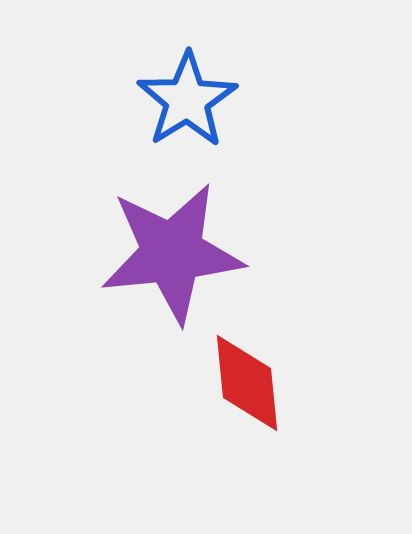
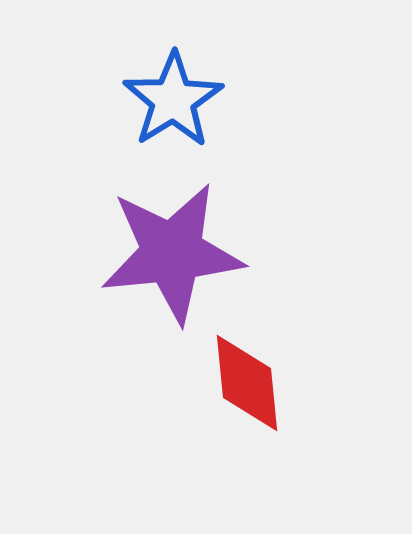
blue star: moved 14 px left
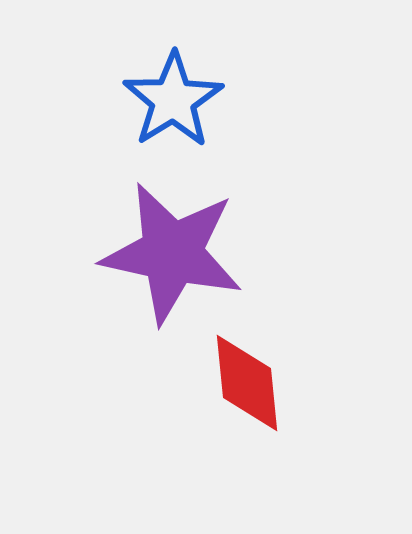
purple star: rotated 18 degrees clockwise
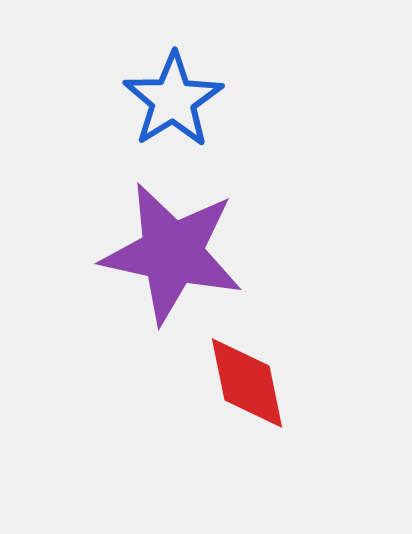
red diamond: rotated 6 degrees counterclockwise
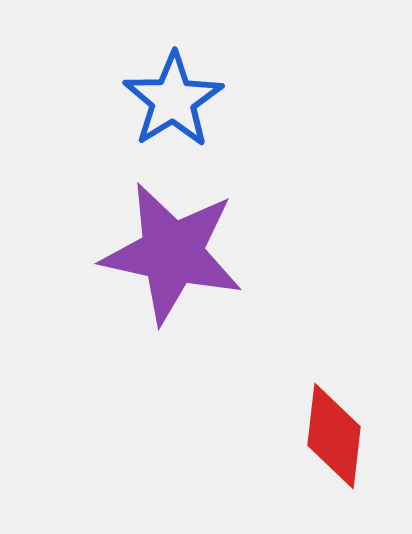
red diamond: moved 87 px right, 53 px down; rotated 18 degrees clockwise
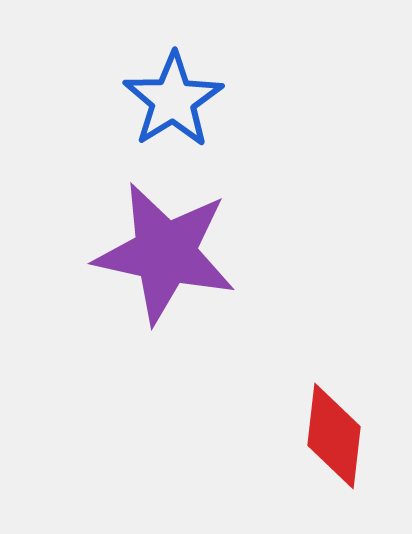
purple star: moved 7 px left
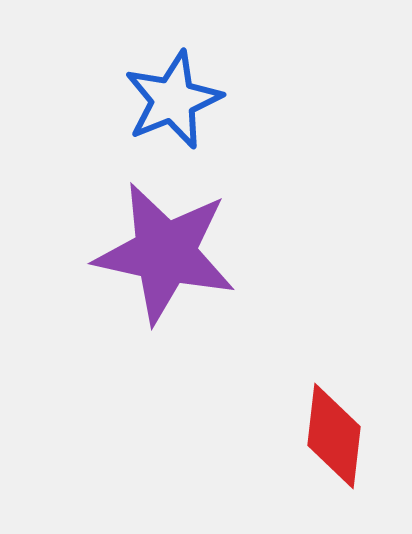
blue star: rotated 10 degrees clockwise
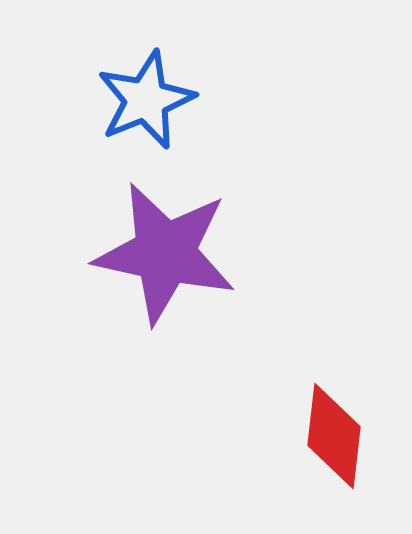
blue star: moved 27 px left
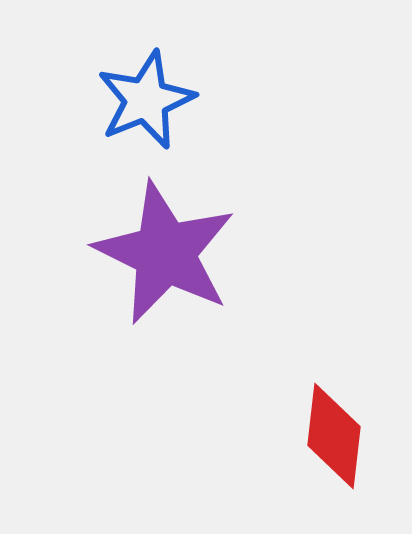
purple star: rotated 14 degrees clockwise
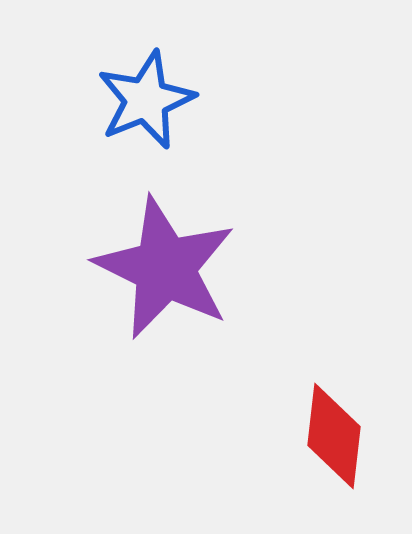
purple star: moved 15 px down
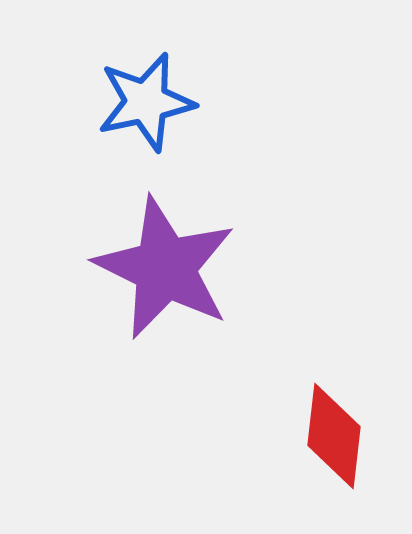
blue star: moved 2 px down; rotated 10 degrees clockwise
